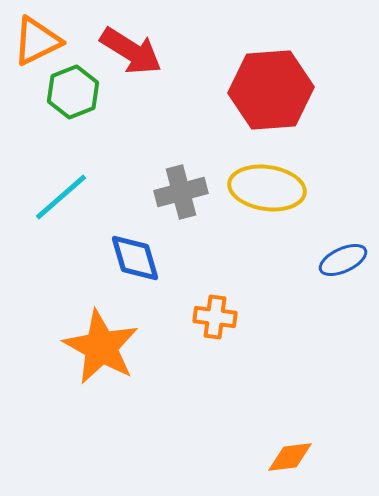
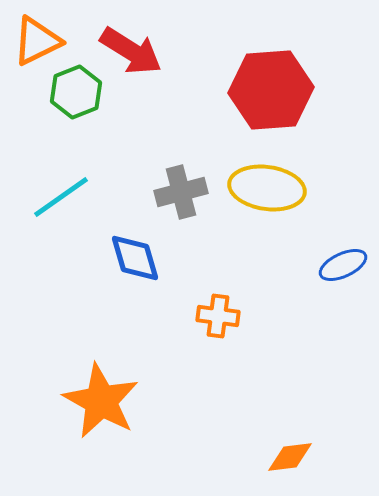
green hexagon: moved 3 px right
cyan line: rotated 6 degrees clockwise
blue ellipse: moved 5 px down
orange cross: moved 3 px right, 1 px up
orange star: moved 54 px down
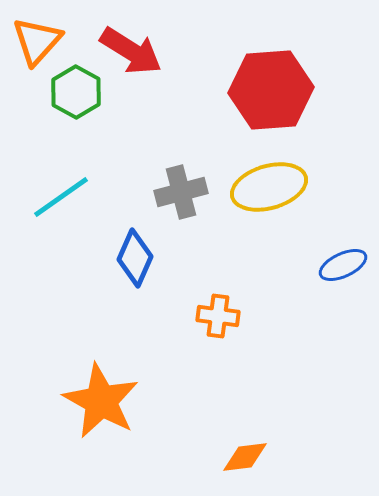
orange triangle: rotated 22 degrees counterclockwise
green hexagon: rotated 9 degrees counterclockwise
yellow ellipse: moved 2 px right, 1 px up; rotated 24 degrees counterclockwise
blue diamond: rotated 40 degrees clockwise
orange diamond: moved 45 px left
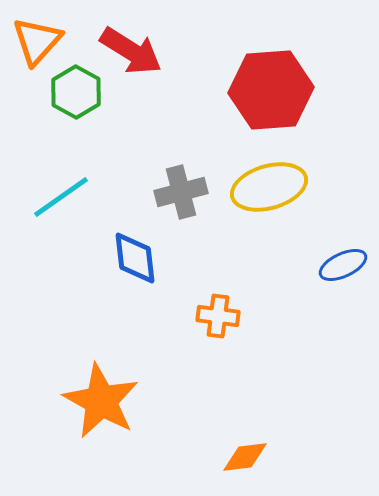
blue diamond: rotated 30 degrees counterclockwise
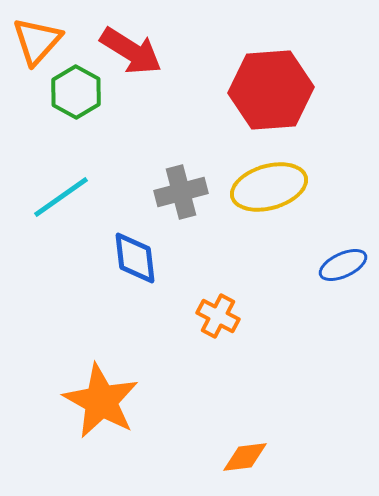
orange cross: rotated 21 degrees clockwise
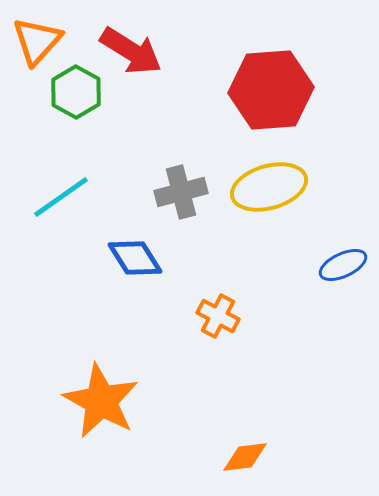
blue diamond: rotated 26 degrees counterclockwise
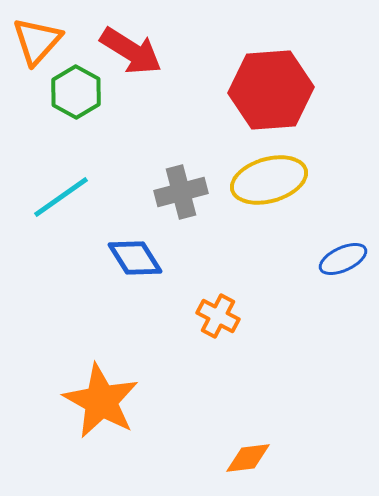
yellow ellipse: moved 7 px up
blue ellipse: moved 6 px up
orange diamond: moved 3 px right, 1 px down
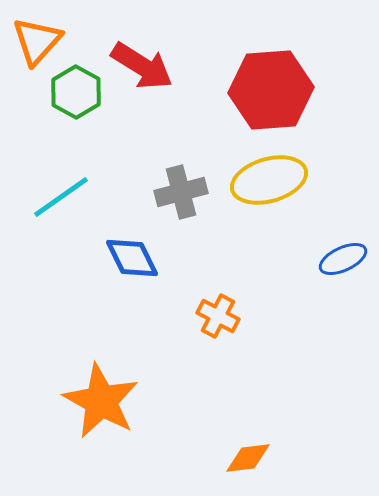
red arrow: moved 11 px right, 15 px down
blue diamond: moved 3 px left; rotated 6 degrees clockwise
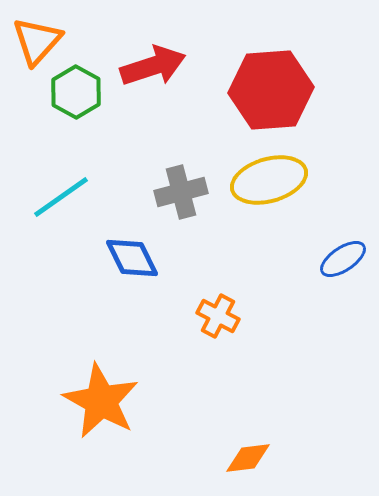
red arrow: moved 11 px right; rotated 50 degrees counterclockwise
blue ellipse: rotated 9 degrees counterclockwise
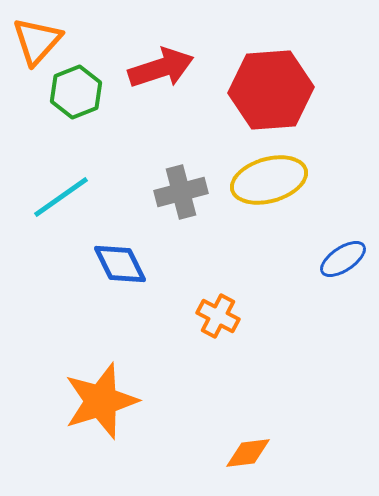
red arrow: moved 8 px right, 2 px down
green hexagon: rotated 9 degrees clockwise
blue diamond: moved 12 px left, 6 px down
orange star: rotated 26 degrees clockwise
orange diamond: moved 5 px up
